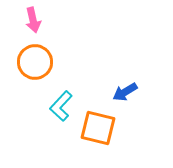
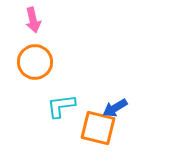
blue arrow: moved 10 px left, 16 px down
cyan L-shape: rotated 40 degrees clockwise
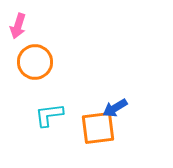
pink arrow: moved 15 px left, 6 px down; rotated 30 degrees clockwise
cyan L-shape: moved 12 px left, 9 px down
orange square: rotated 21 degrees counterclockwise
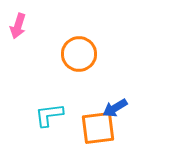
orange circle: moved 44 px right, 8 px up
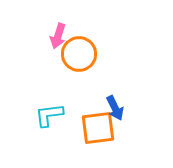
pink arrow: moved 40 px right, 10 px down
blue arrow: rotated 85 degrees counterclockwise
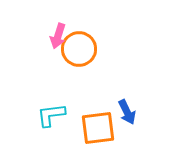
orange circle: moved 5 px up
blue arrow: moved 12 px right, 4 px down
cyan L-shape: moved 2 px right
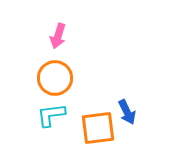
orange circle: moved 24 px left, 29 px down
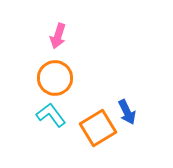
cyan L-shape: rotated 60 degrees clockwise
orange square: rotated 24 degrees counterclockwise
